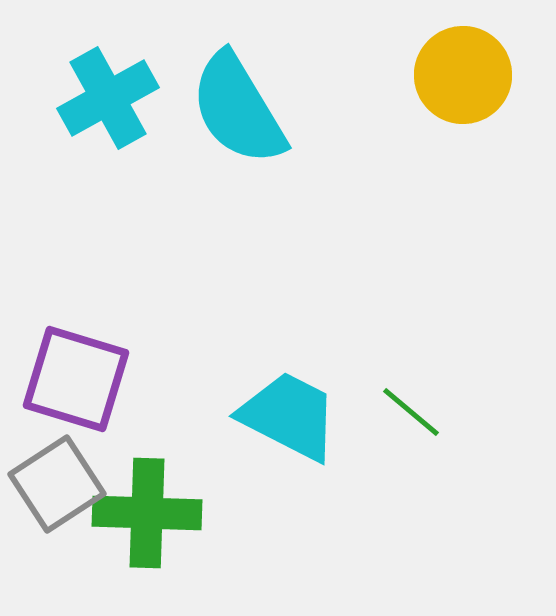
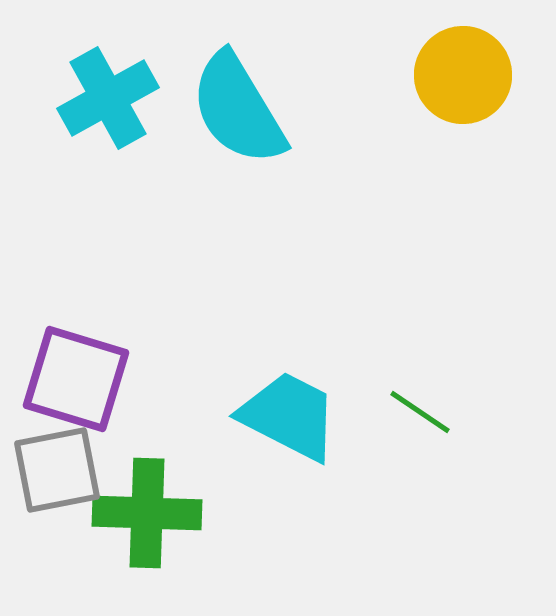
green line: moved 9 px right; rotated 6 degrees counterclockwise
gray square: moved 14 px up; rotated 22 degrees clockwise
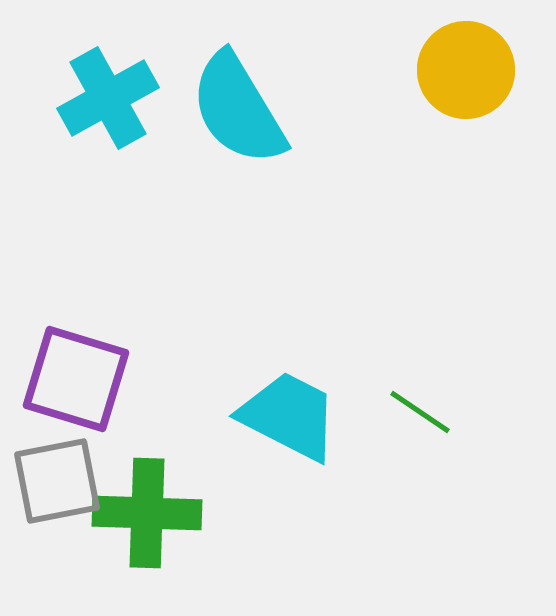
yellow circle: moved 3 px right, 5 px up
gray square: moved 11 px down
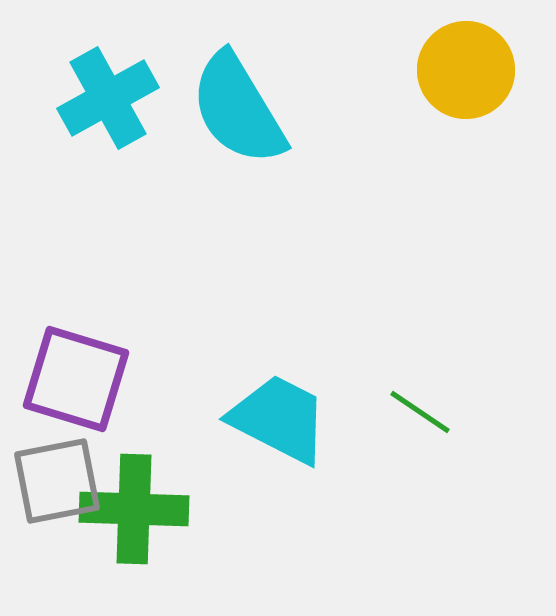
cyan trapezoid: moved 10 px left, 3 px down
green cross: moved 13 px left, 4 px up
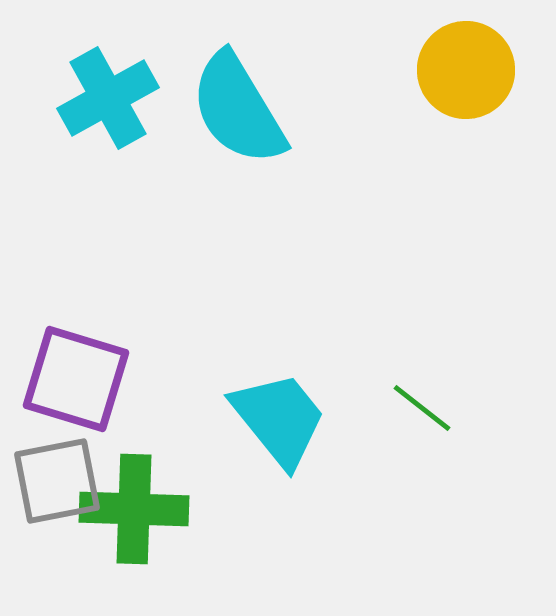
green line: moved 2 px right, 4 px up; rotated 4 degrees clockwise
cyan trapezoid: rotated 24 degrees clockwise
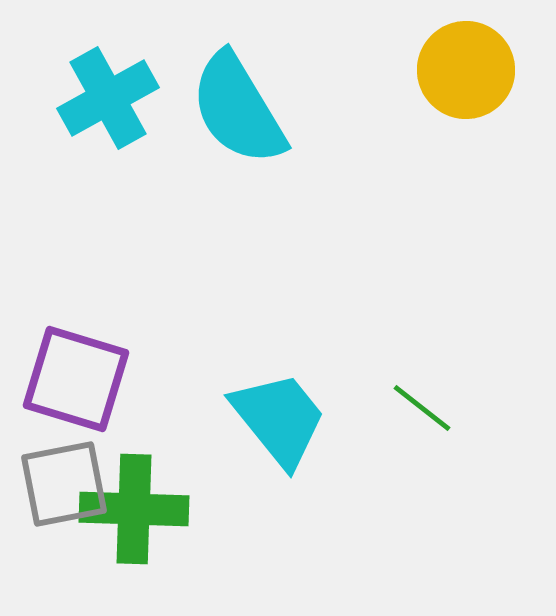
gray square: moved 7 px right, 3 px down
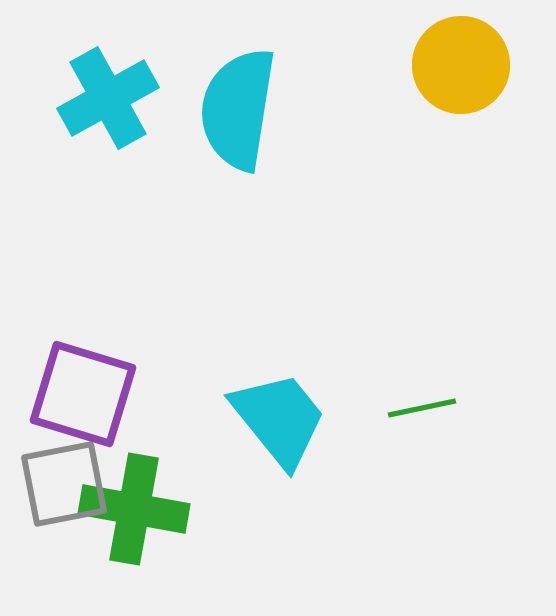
yellow circle: moved 5 px left, 5 px up
cyan semicircle: rotated 40 degrees clockwise
purple square: moved 7 px right, 15 px down
green line: rotated 50 degrees counterclockwise
green cross: rotated 8 degrees clockwise
